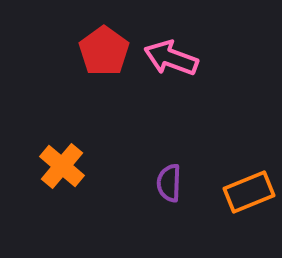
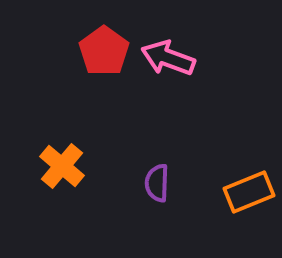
pink arrow: moved 3 px left
purple semicircle: moved 12 px left
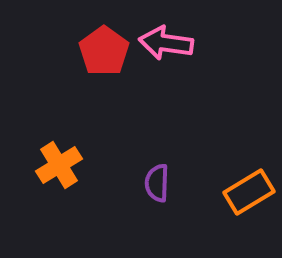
pink arrow: moved 2 px left, 15 px up; rotated 12 degrees counterclockwise
orange cross: moved 3 px left, 1 px up; rotated 18 degrees clockwise
orange rectangle: rotated 9 degrees counterclockwise
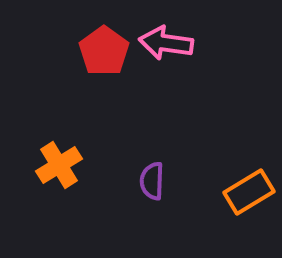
purple semicircle: moved 5 px left, 2 px up
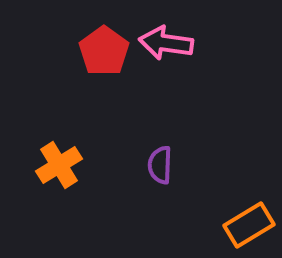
purple semicircle: moved 8 px right, 16 px up
orange rectangle: moved 33 px down
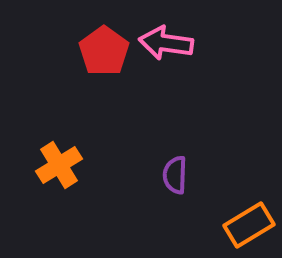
purple semicircle: moved 15 px right, 10 px down
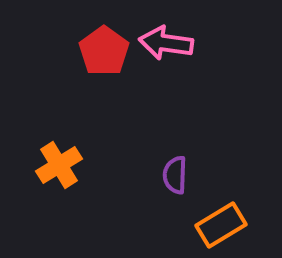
orange rectangle: moved 28 px left
